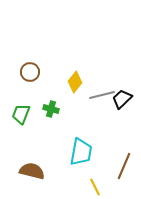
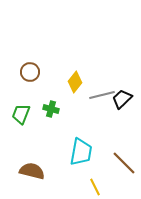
brown line: moved 3 px up; rotated 68 degrees counterclockwise
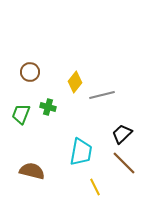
black trapezoid: moved 35 px down
green cross: moved 3 px left, 2 px up
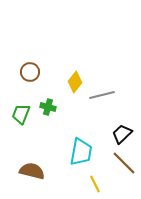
yellow line: moved 3 px up
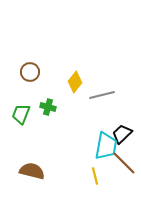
cyan trapezoid: moved 25 px right, 6 px up
yellow line: moved 8 px up; rotated 12 degrees clockwise
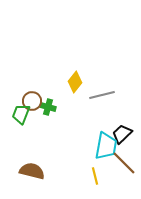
brown circle: moved 2 px right, 29 px down
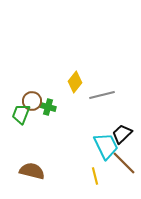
cyan trapezoid: rotated 36 degrees counterclockwise
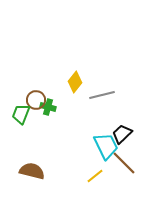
brown circle: moved 4 px right, 1 px up
yellow line: rotated 66 degrees clockwise
